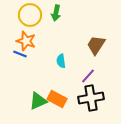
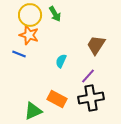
green arrow: moved 1 px left, 1 px down; rotated 42 degrees counterclockwise
orange star: moved 3 px right, 6 px up
blue line: moved 1 px left
cyan semicircle: rotated 32 degrees clockwise
green triangle: moved 5 px left, 10 px down
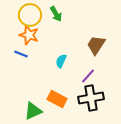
green arrow: moved 1 px right
blue line: moved 2 px right
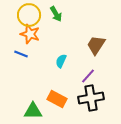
yellow circle: moved 1 px left
orange star: moved 1 px right, 1 px up
green triangle: rotated 24 degrees clockwise
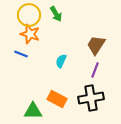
purple line: moved 7 px right, 6 px up; rotated 21 degrees counterclockwise
